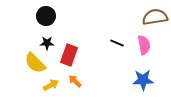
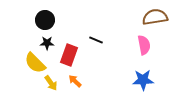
black circle: moved 1 px left, 4 px down
black line: moved 21 px left, 3 px up
yellow arrow: moved 2 px up; rotated 84 degrees clockwise
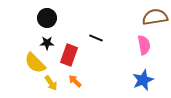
black circle: moved 2 px right, 2 px up
black line: moved 2 px up
blue star: rotated 20 degrees counterclockwise
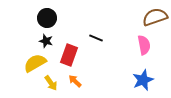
brown semicircle: rotated 10 degrees counterclockwise
black star: moved 1 px left, 2 px up; rotated 16 degrees clockwise
yellow semicircle: rotated 105 degrees clockwise
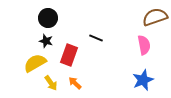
black circle: moved 1 px right
orange arrow: moved 2 px down
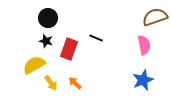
red rectangle: moved 6 px up
yellow semicircle: moved 1 px left, 2 px down
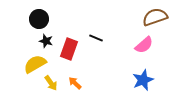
black circle: moved 9 px left, 1 px down
pink semicircle: rotated 60 degrees clockwise
yellow semicircle: moved 1 px right, 1 px up
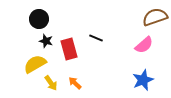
red rectangle: rotated 35 degrees counterclockwise
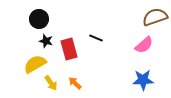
blue star: rotated 20 degrees clockwise
